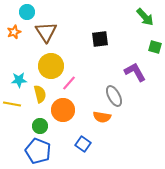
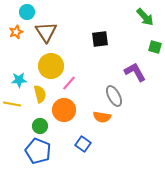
orange star: moved 2 px right
orange circle: moved 1 px right
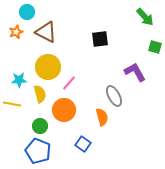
brown triangle: rotated 30 degrees counterclockwise
yellow circle: moved 3 px left, 1 px down
orange semicircle: rotated 114 degrees counterclockwise
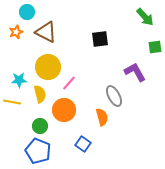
green square: rotated 24 degrees counterclockwise
yellow line: moved 2 px up
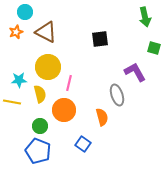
cyan circle: moved 2 px left
green arrow: rotated 30 degrees clockwise
green square: moved 1 px left, 1 px down; rotated 24 degrees clockwise
pink line: rotated 28 degrees counterclockwise
gray ellipse: moved 3 px right, 1 px up; rotated 10 degrees clockwise
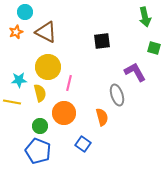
black square: moved 2 px right, 2 px down
yellow semicircle: moved 1 px up
orange circle: moved 3 px down
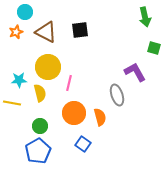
black square: moved 22 px left, 11 px up
yellow line: moved 1 px down
orange circle: moved 10 px right
orange semicircle: moved 2 px left
blue pentagon: rotated 20 degrees clockwise
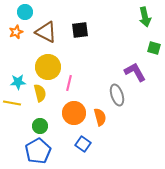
cyan star: moved 1 px left, 2 px down
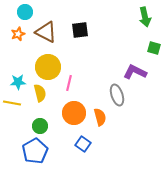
orange star: moved 2 px right, 2 px down
purple L-shape: rotated 35 degrees counterclockwise
blue pentagon: moved 3 px left
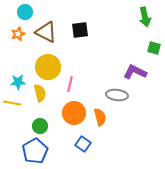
pink line: moved 1 px right, 1 px down
gray ellipse: rotated 65 degrees counterclockwise
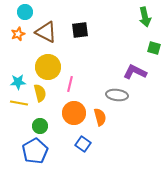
yellow line: moved 7 px right
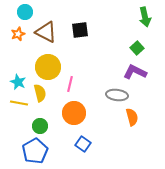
green square: moved 17 px left; rotated 32 degrees clockwise
cyan star: rotated 28 degrees clockwise
orange semicircle: moved 32 px right
